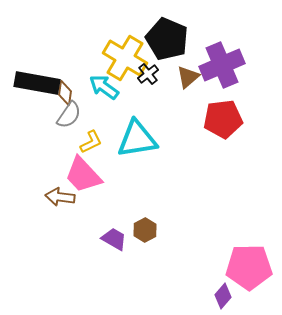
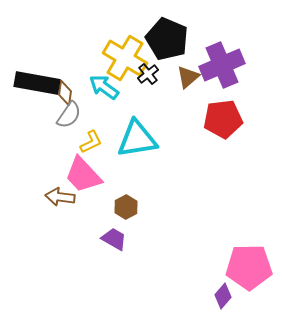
brown hexagon: moved 19 px left, 23 px up
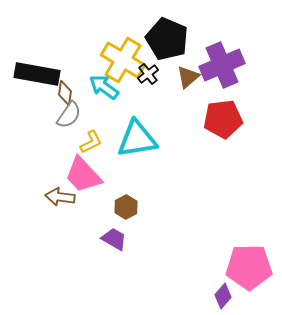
yellow cross: moved 2 px left, 2 px down
black rectangle: moved 9 px up
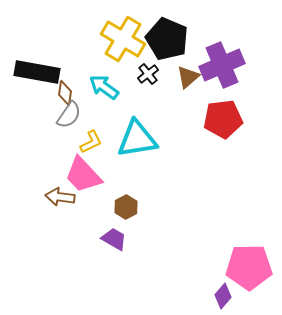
yellow cross: moved 21 px up
black rectangle: moved 2 px up
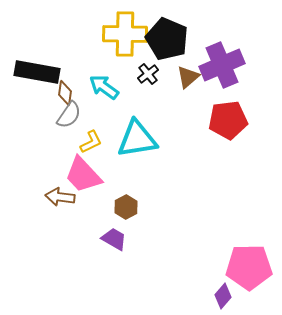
yellow cross: moved 2 px right, 5 px up; rotated 30 degrees counterclockwise
red pentagon: moved 5 px right, 1 px down
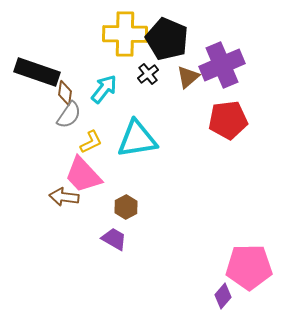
black rectangle: rotated 9 degrees clockwise
cyan arrow: moved 2 px down; rotated 92 degrees clockwise
brown arrow: moved 4 px right
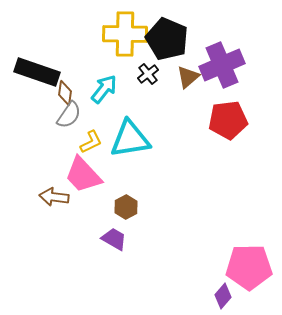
cyan triangle: moved 7 px left
brown arrow: moved 10 px left
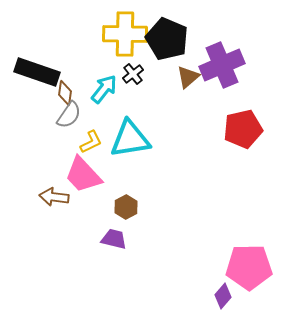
black cross: moved 15 px left
red pentagon: moved 15 px right, 9 px down; rotated 6 degrees counterclockwise
purple trapezoid: rotated 16 degrees counterclockwise
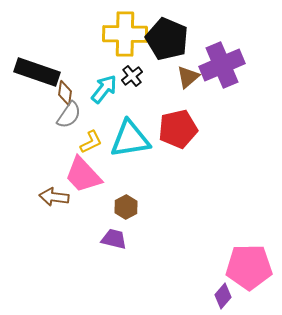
black cross: moved 1 px left, 2 px down
red pentagon: moved 65 px left
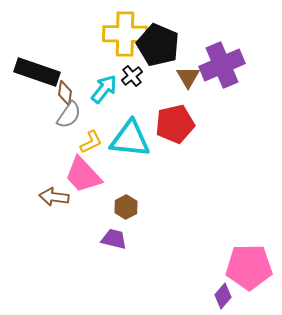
black pentagon: moved 9 px left, 6 px down
brown triangle: rotated 20 degrees counterclockwise
red pentagon: moved 3 px left, 5 px up
cyan triangle: rotated 15 degrees clockwise
